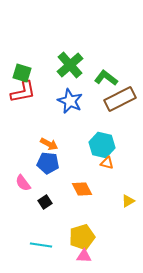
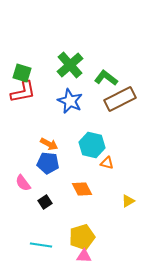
cyan hexagon: moved 10 px left
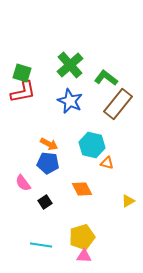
brown rectangle: moved 2 px left, 5 px down; rotated 24 degrees counterclockwise
